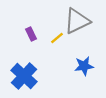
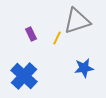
gray triangle: rotated 8 degrees clockwise
yellow line: rotated 24 degrees counterclockwise
blue star: moved 2 px down
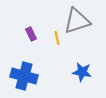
yellow line: rotated 40 degrees counterclockwise
blue star: moved 2 px left, 4 px down; rotated 18 degrees clockwise
blue cross: rotated 28 degrees counterclockwise
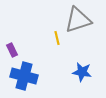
gray triangle: moved 1 px right, 1 px up
purple rectangle: moved 19 px left, 16 px down
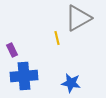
gray triangle: moved 2 px up; rotated 12 degrees counterclockwise
blue star: moved 11 px left, 11 px down
blue cross: rotated 20 degrees counterclockwise
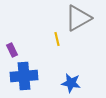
yellow line: moved 1 px down
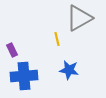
gray triangle: moved 1 px right
blue star: moved 2 px left, 13 px up
